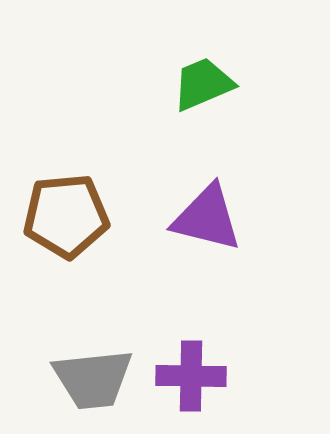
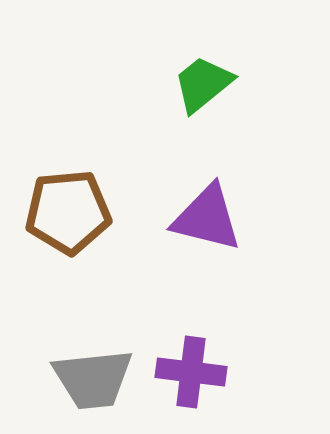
green trapezoid: rotated 16 degrees counterclockwise
brown pentagon: moved 2 px right, 4 px up
purple cross: moved 4 px up; rotated 6 degrees clockwise
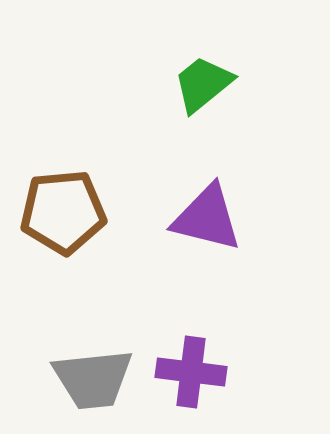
brown pentagon: moved 5 px left
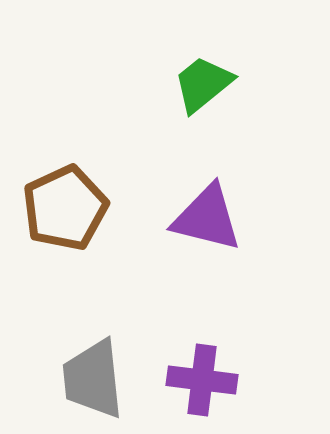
brown pentagon: moved 2 px right, 4 px up; rotated 20 degrees counterclockwise
purple cross: moved 11 px right, 8 px down
gray trapezoid: rotated 90 degrees clockwise
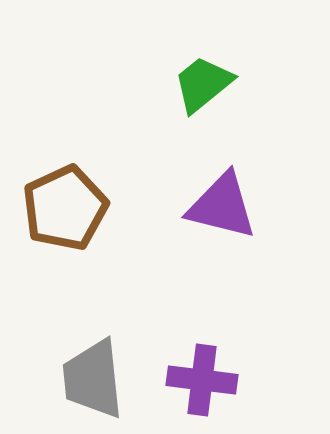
purple triangle: moved 15 px right, 12 px up
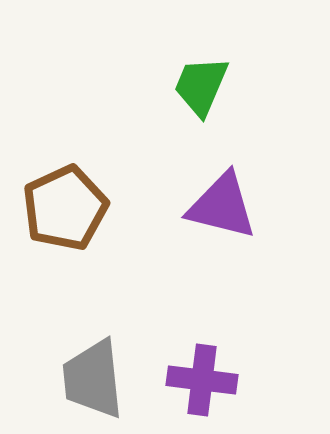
green trapezoid: moved 2 px left, 2 px down; rotated 28 degrees counterclockwise
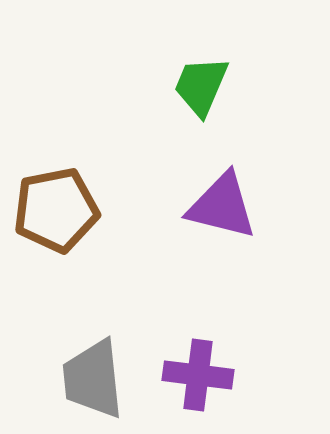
brown pentagon: moved 9 px left, 2 px down; rotated 14 degrees clockwise
purple cross: moved 4 px left, 5 px up
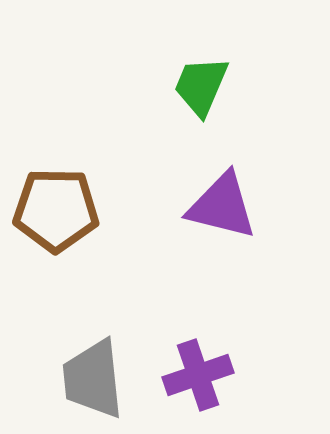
brown pentagon: rotated 12 degrees clockwise
purple cross: rotated 26 degrees counterclockwise
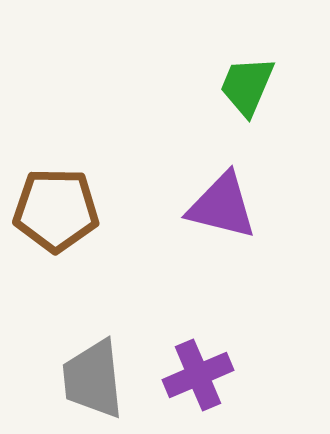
green trapezoid: moved 46 px right
purple cross: rotated 4 degrees counterclockwise
